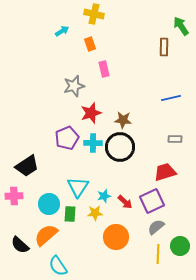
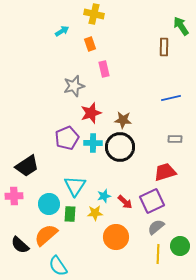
cyan triangle: moved 3 px left, 1 px up
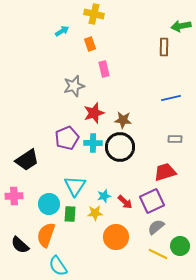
green arrow: rotated 66 degrees counterclockwise
red star: moved 3 px right
black trapezoid: moved 6 px up
orange semicircle: rotated 30 degrees counterclockwise
yellow line: rotated 66 degrees counterclockwise
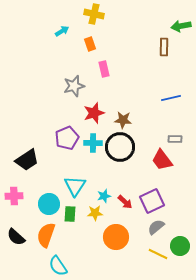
red trapezoid: moved 3 px left, 12 px up; rotated 110 degrees counterclockwise
black semicircle: moved 4 px left, 8 px up
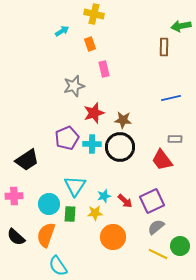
cyan cross: moved 1 px left, 1 px down
red arrow: moved 1 px up
orange circle: moved 3 px left
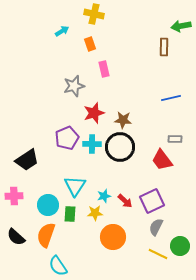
cyan circle: moved 1 px left, 1 px down
gray semicircle: rotated 24 degrees counterclockwise
